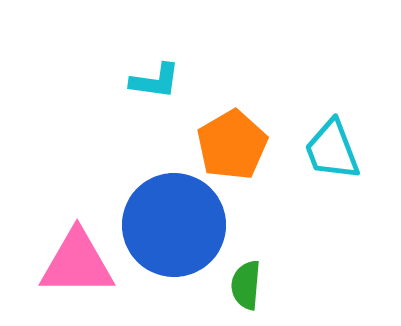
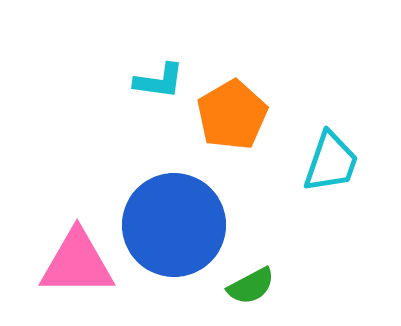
cyan L-shape: moved 4 px right
orange pentagon: moved 30 px up
cyan trapezoid: moved 1 px left, 12 px down; rotated 140 degrees counterclockwise
green semicircle: moved 5 px right, 1 px down; rotated 123 degrees counterclockwise
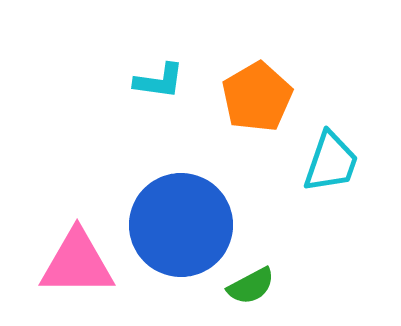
orange pentagon: moved 25 px right, 18 px up
blue circle: moved 7 px right
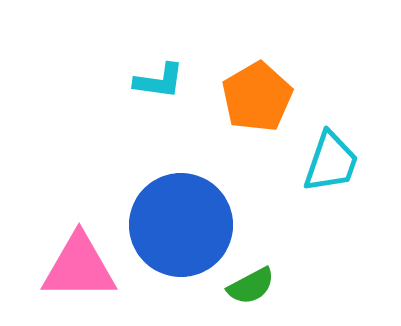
pink triangle: moved 2 px right, 4 px down
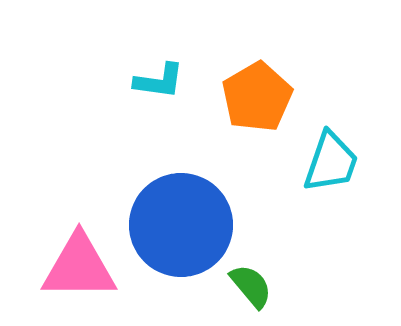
green semicircle: rotated 102 degrees counterclockwise
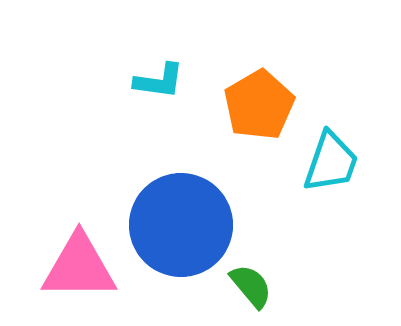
orange pentagon: moved 2 px right, 8 px down
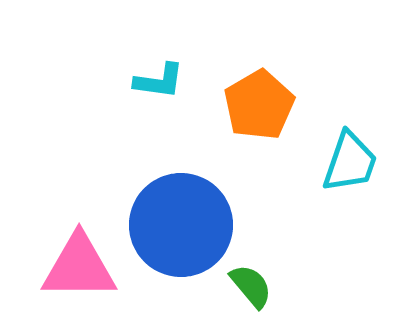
cyan trapezoid: moved 19 px right
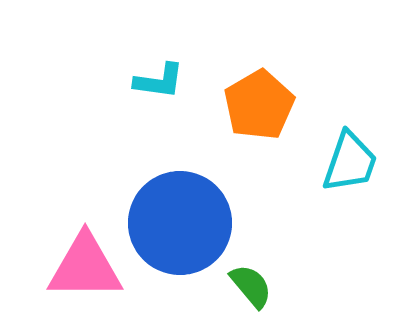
blue circle: moved 1 px left, 2 px up
pink triangle: moved 6 px right
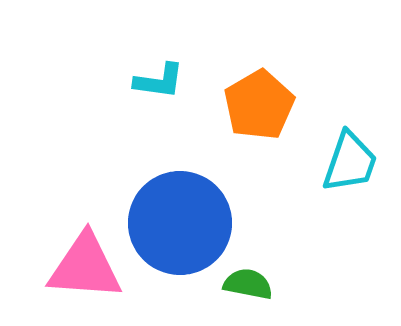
pink triangle: rotated 4 degrees clockwise
green semicircle: moved 3 px left, 2 px up; rotated 39 degrees counterclockwise
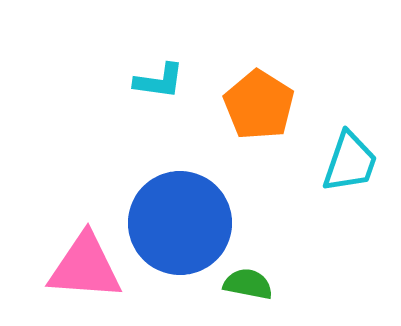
orange pentagon: rotated 10 degrees counterclockwise
